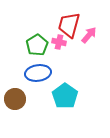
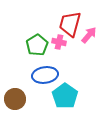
red trapezoid: moved 1 px right, 1 px up
blue ellipse: moved 7 px right, 2 px down
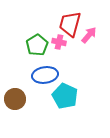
cyan pentagon: rotated 10 degrees counterclockwise
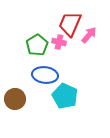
red trapezoid: rotated 8 degrees clockwise
blue ellipse: rotated 15 degrees clockwise
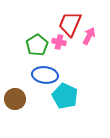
pink arrow: moved 1 px down; rotated 12 degrees counterclockwise
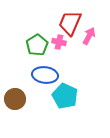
red trapezoid: moved 1 px up
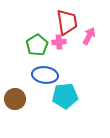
red trapezoid: moved 3 px left, 1 px up; rotated 148 degrees clockwise
pink cross: rotated 16 degrees counterclockwise
cyan pentagon: rotated 30 degrees counterclockwise
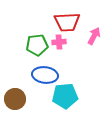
red trapezoid: rotated 96 degrees clockwise
pink arrow: moved 5 px right
green pentagon: rotated 25 degrees clockwise
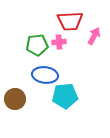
red trapezoid: moved 3 px right, 1 px up
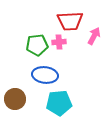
cyan pentagon: moved 6 px left, 7 px down
